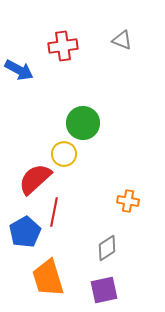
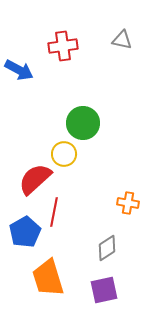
gray triangle: rotated 10 degrees counterclockwise
orange cross: moved 2 px down
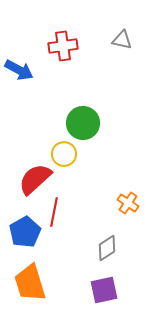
orange cross: rotated 25 degrees clockwise
orange trapezoid: moved 18 px left, 5 px down
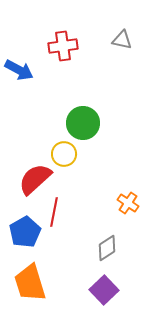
purple square: rotated 32 degrees counterclockwise
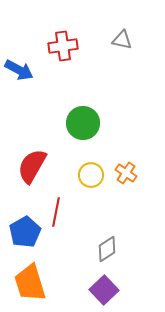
yellow circle: moved 27 px right, 21 px down
red semicircle: moved 3 px left, 13 px up; rotated 18 degrees counterclockwise
orange cross: moved 2 px left, 30 px up
red line: moved 2 px right
gray diamond: moved 1 px down
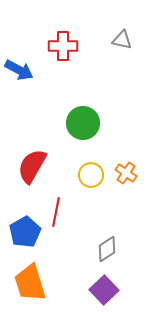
red cross: rotated 8 degrees clockwise
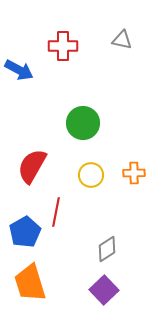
orange cross: moved 8 px right; rotated 35 degrees counterclockwise
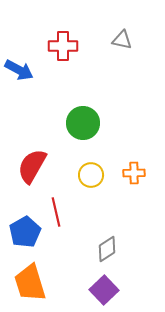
red line: rotated 24 degrees counterclockwise
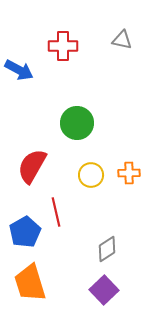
green circle: moved 6 px left
orange cross: moved 5 px left
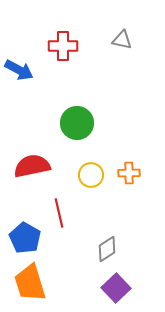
red semicircle: rotated 48 degrees clockwise
red line: moved 3 px right, 1 px down
blue pentagon: moved 6 px down; rotated 12 degrees counterclockwise
purple square: moved 12 px right, 2 px up
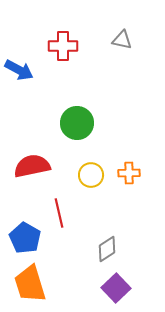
orange trapezoid: moved 1 px down
